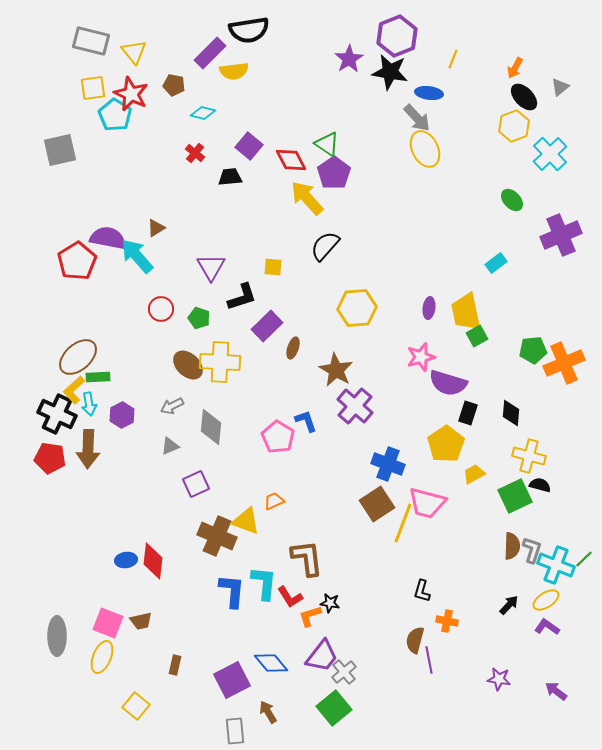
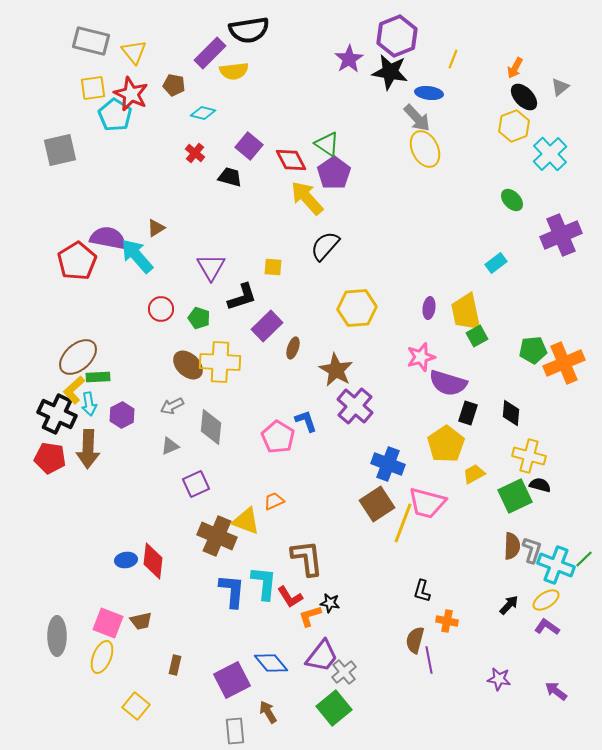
black trapezoid at (230, 177): rotated 20 degrees clockwise
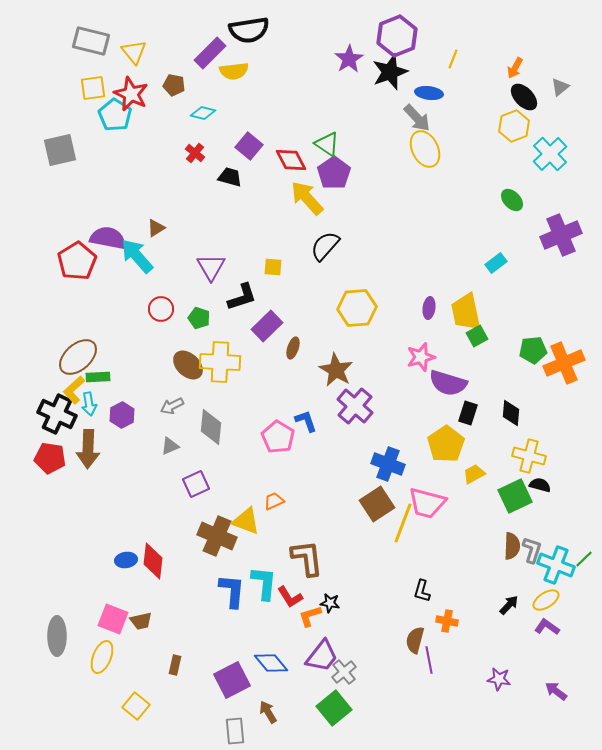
black star at (390, 72): rotated 30 degrees counterclockwise
pink square at (108, 623): moved 5 px right, 4 px up
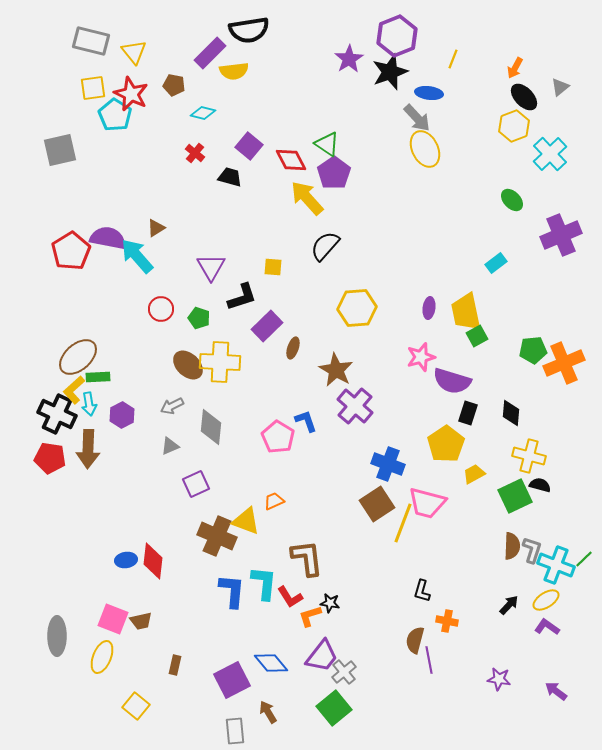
red pentagon at (77, 261): moved 6 px left, 10 px up
purple semicircle at (448, 383): moved 4 px right, 2 px up
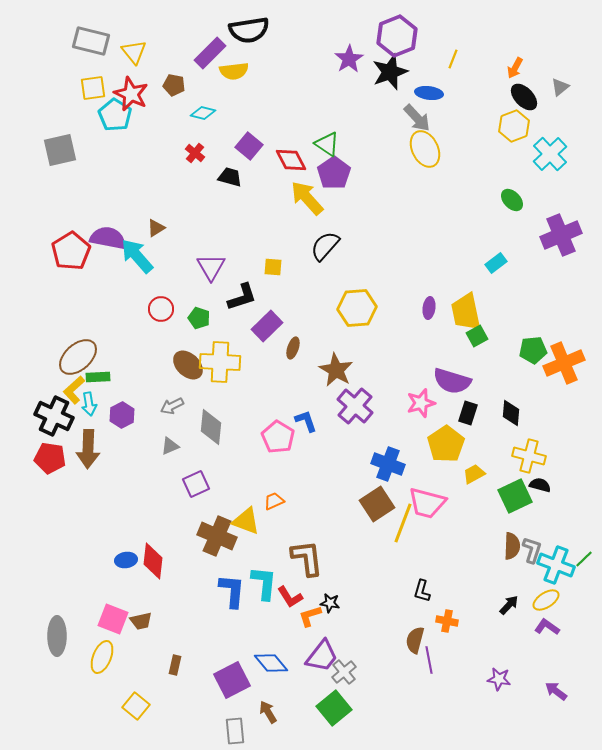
pink star at (421, 357): moved 46 px down
black cross at (57, 414): moved 3 px left, 2 px down
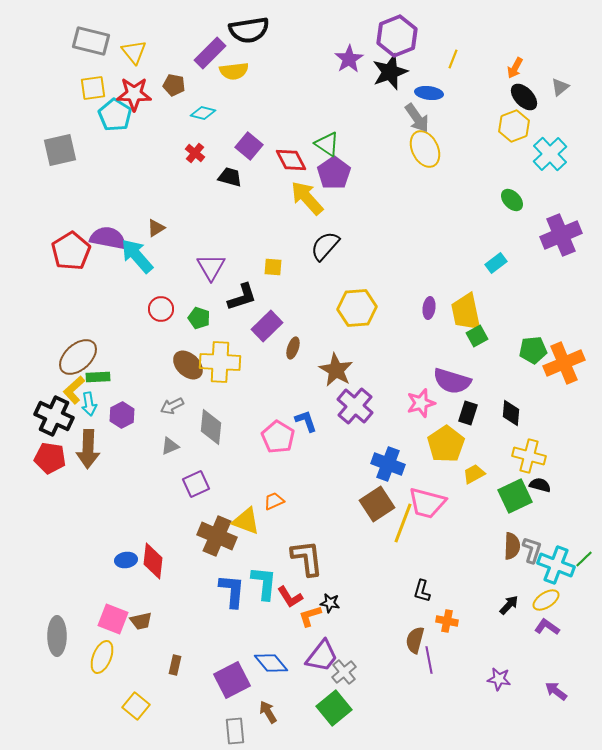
red star at (131, 94): moved 3 px right; rotated 24 degrees counterclockwise
gray arrow at (417, 118): rotated 8 degrees clockwise
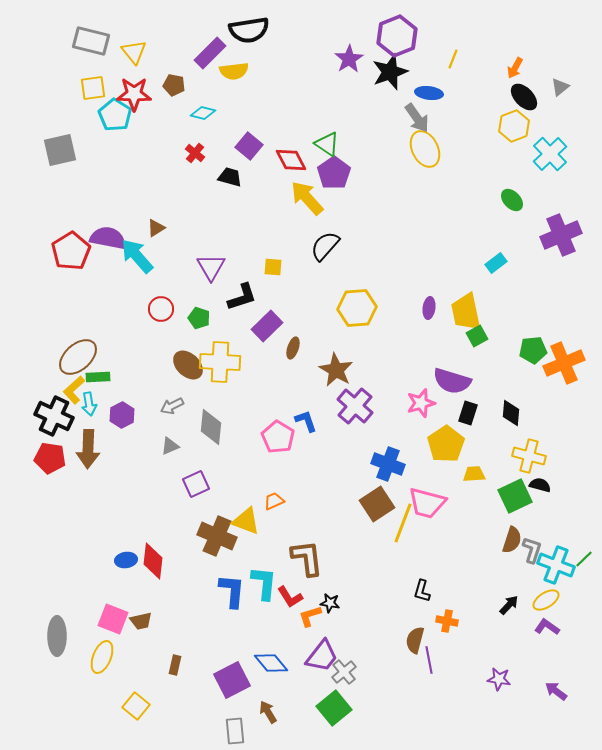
yellow trapezoid at (474, 474): rotated 25 degrees clockwise
brown semicircle at (512, 546): moved 6 px up; rotated 16 degrees clockwise
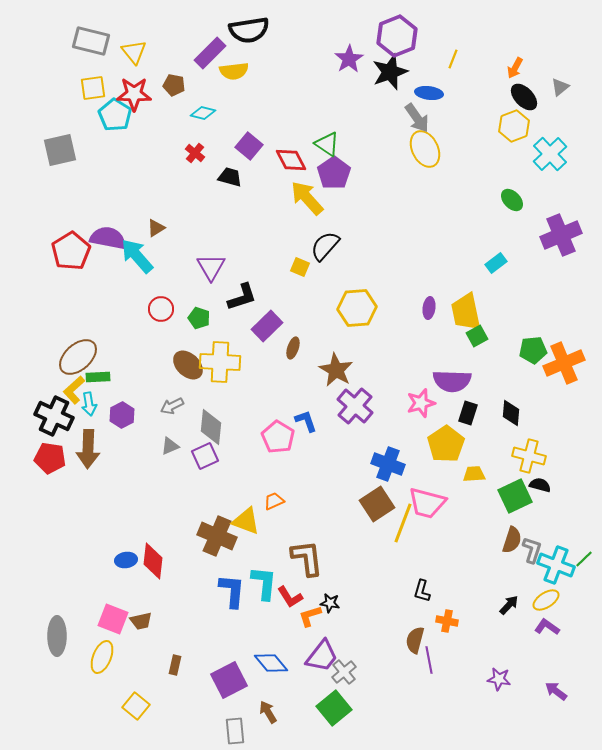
yellow square at (273, 267): moved 27 px right; rotated 18 degrees clockwise
purple semicircle at (452, 381): rotated 15 degrees counterclockwise
purple square at (196, 484): moved 9 px right, 28 px up
purple square at (232, 680): moved 3 px left
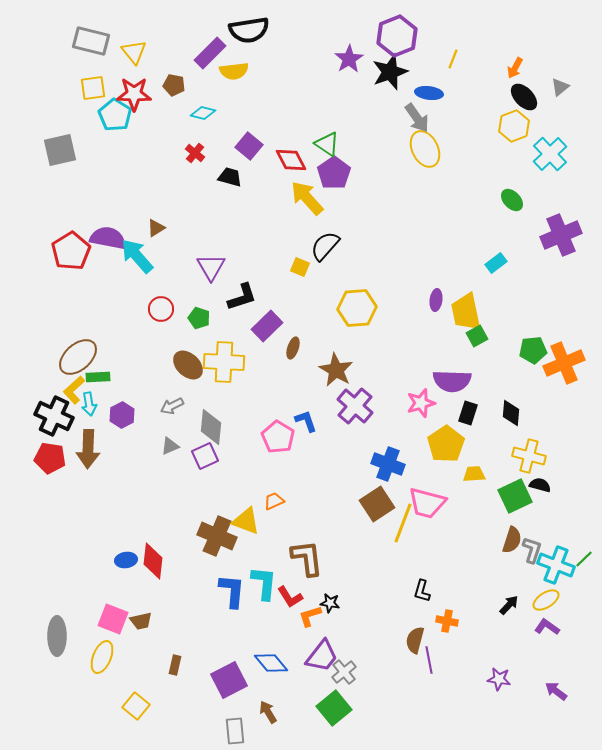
purple ellipse at (429, 308): moved 7 px right, 8 px up
yellow cross at (220, 362): moved 4 px right
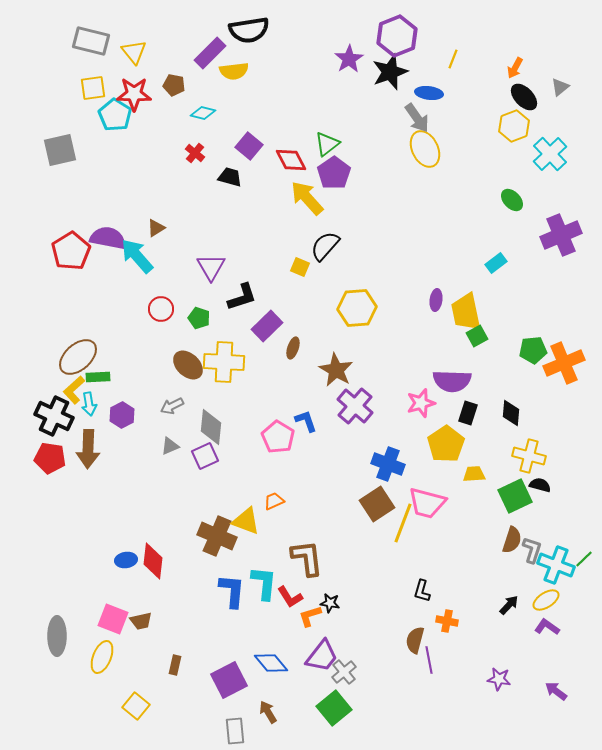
green triangle at (327, 144): rotated 48 degrees clockwise
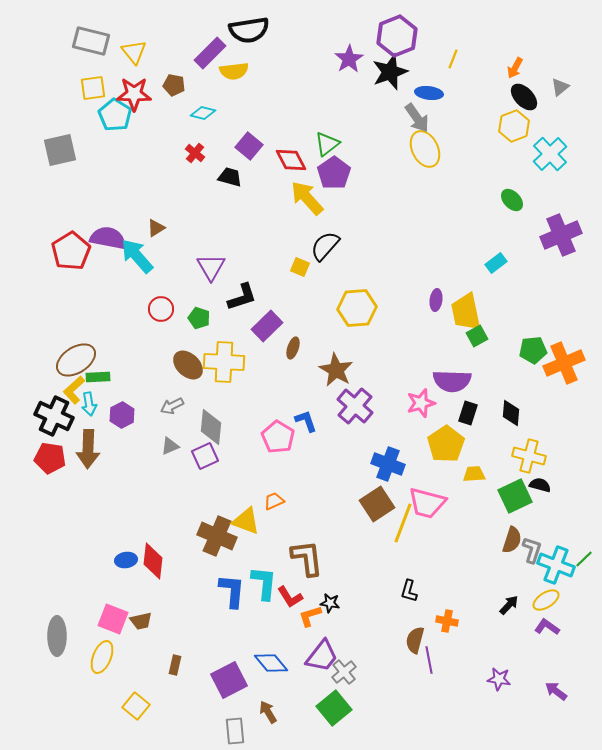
brown ellipse at (78, 357): moved 2 px left, 3 px down; rotated 9 degrees clockwise
black L-shape at (422, 591): moved 13 px left
